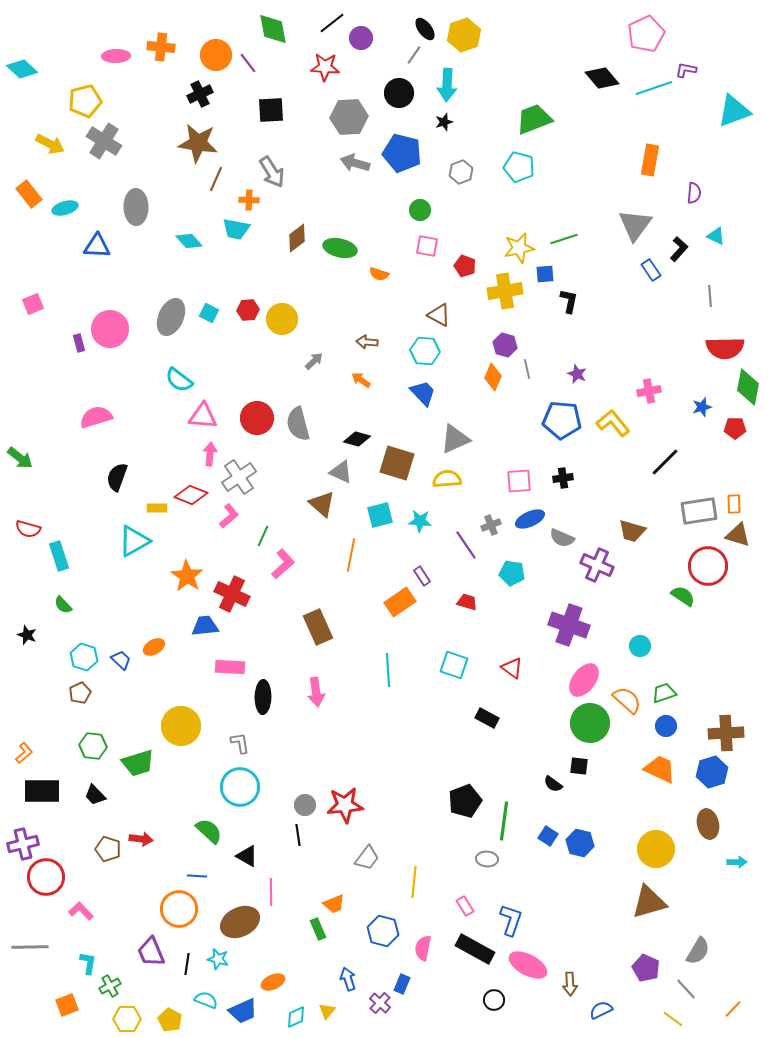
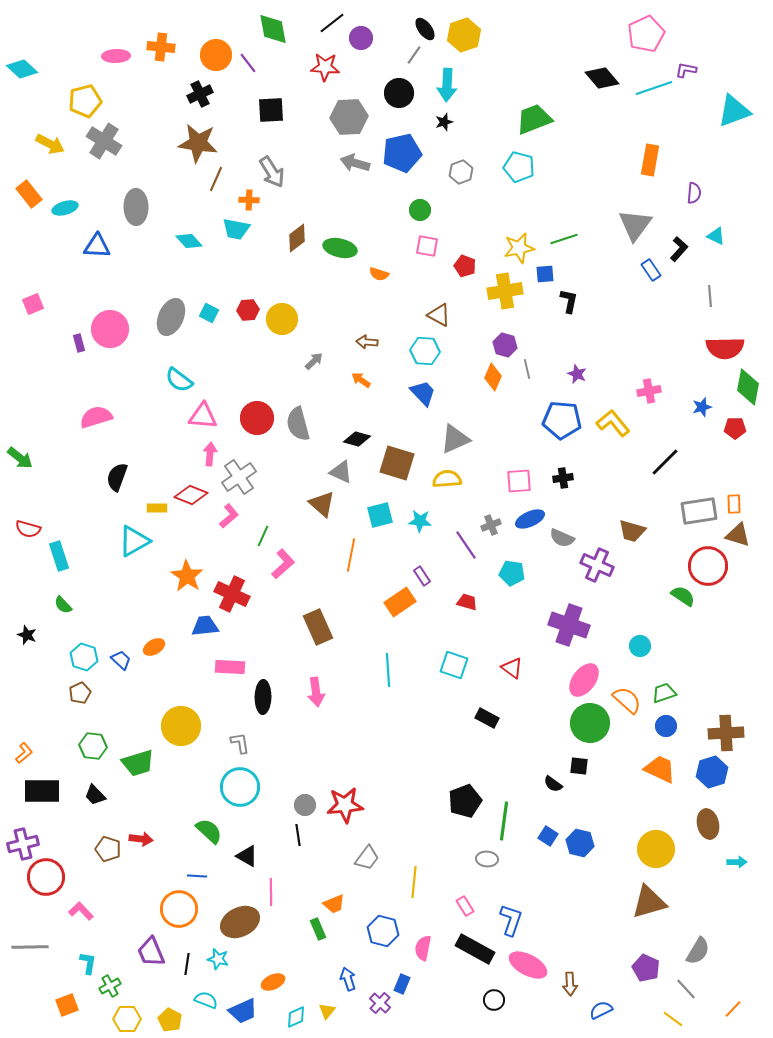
blue pentagon at (402, 153): rotated 27 degrees counterclockwise
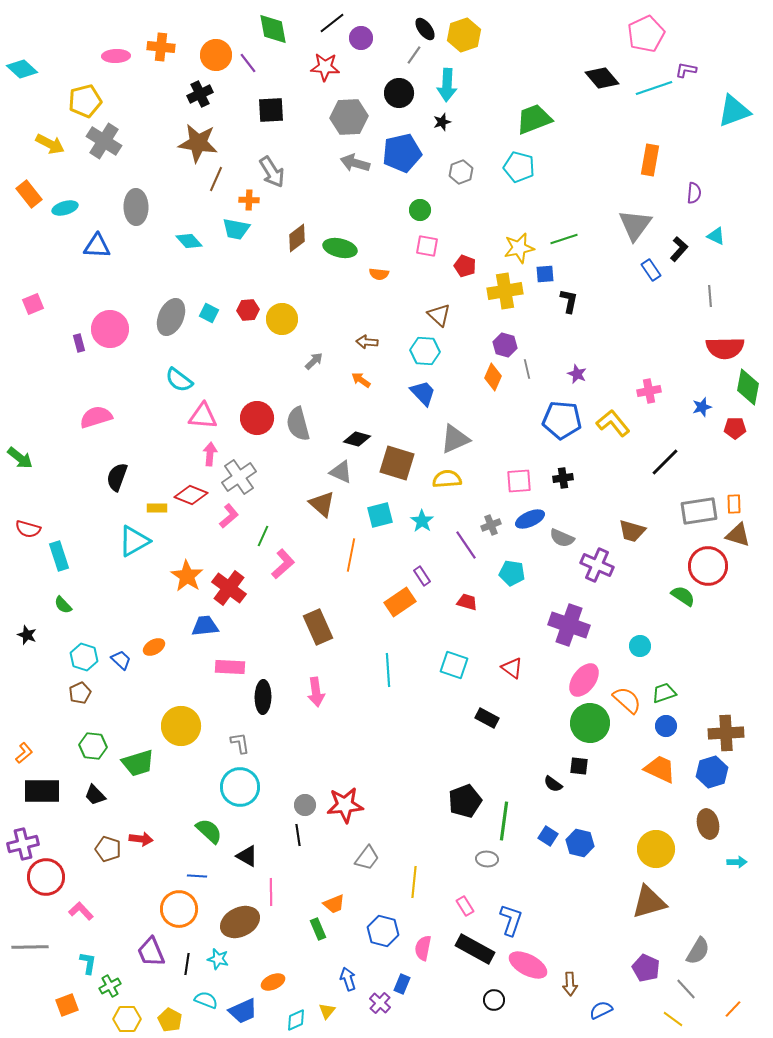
black star at (444, 122): moved 2 px left
orange semicircle at (379, 274): rotated 12 degrees counterclockwise
brown triangle at (439, 315): rotated 15 degrees clockwise
cyan star at (420, 521): moved 2 px right; rotated 30 degrees clockwise
red cross at (232, 594): moved 3 px left, 6 px up; rotated 12 degrees clockwise
cyan diamond at (296, 1017): moved 3 px down
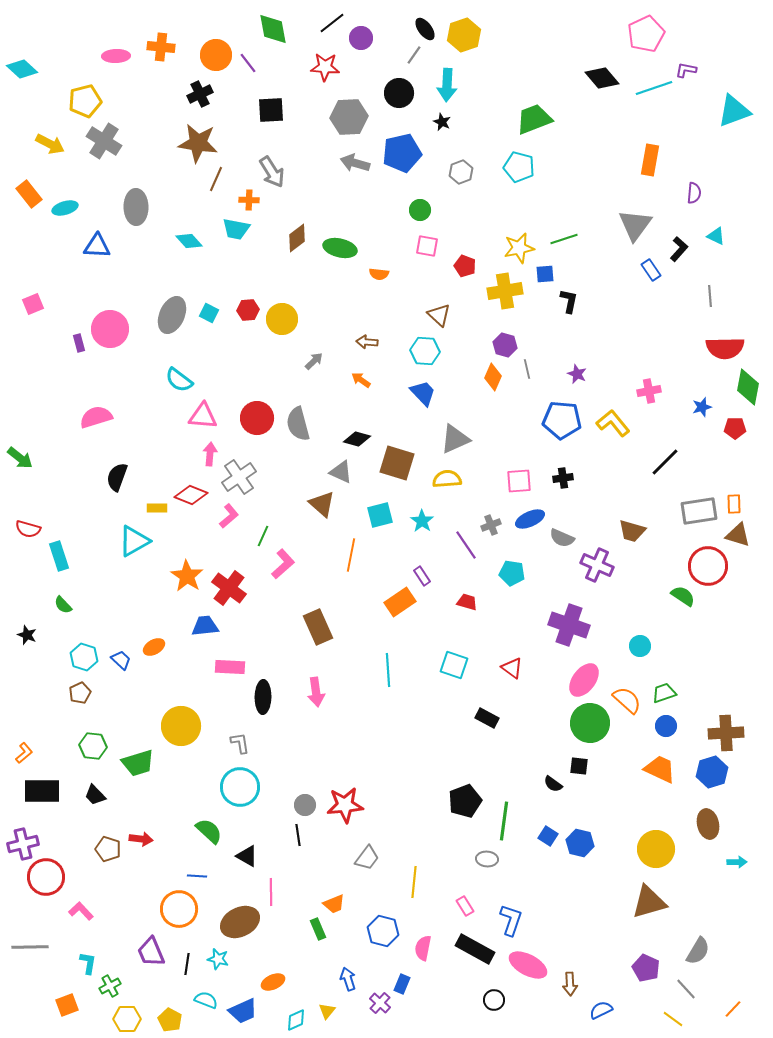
black star at (442, 122): rotated 30 degrees counterclockwise
gray ellipse at (171, 317): moved 1 px right, 2 px up
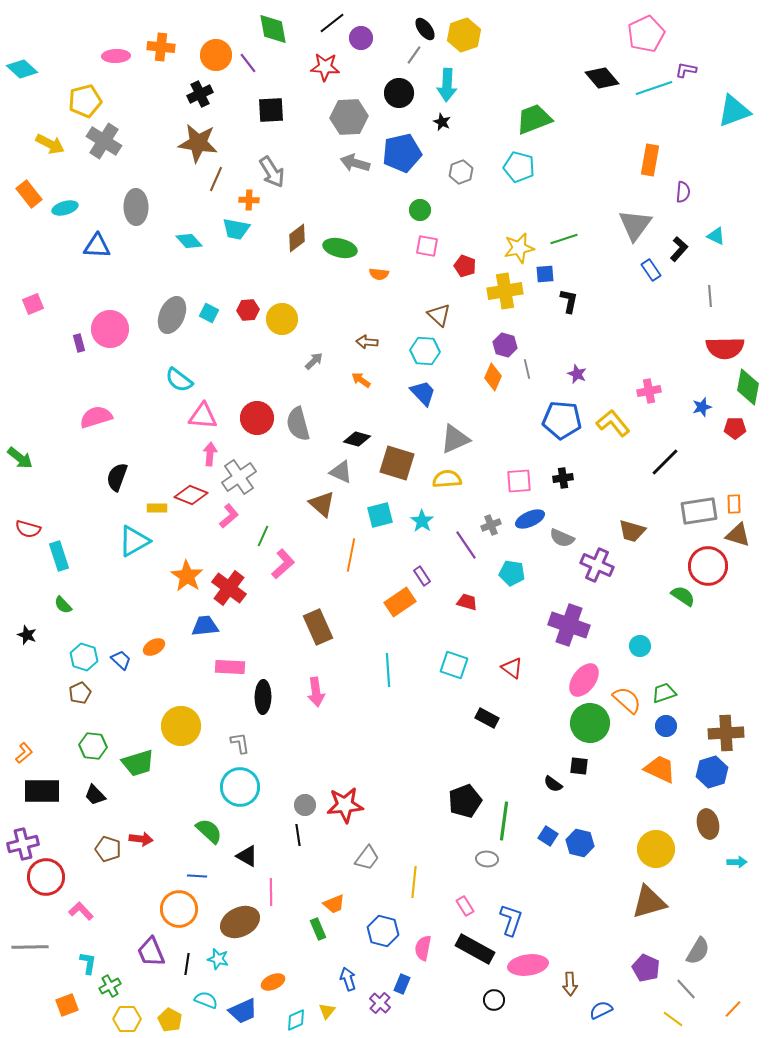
purple semicircle at (694, 193): moved 11 px left, 1 px up
pink ellipse at (528, 965): rotated 36 degrees counterclockwise
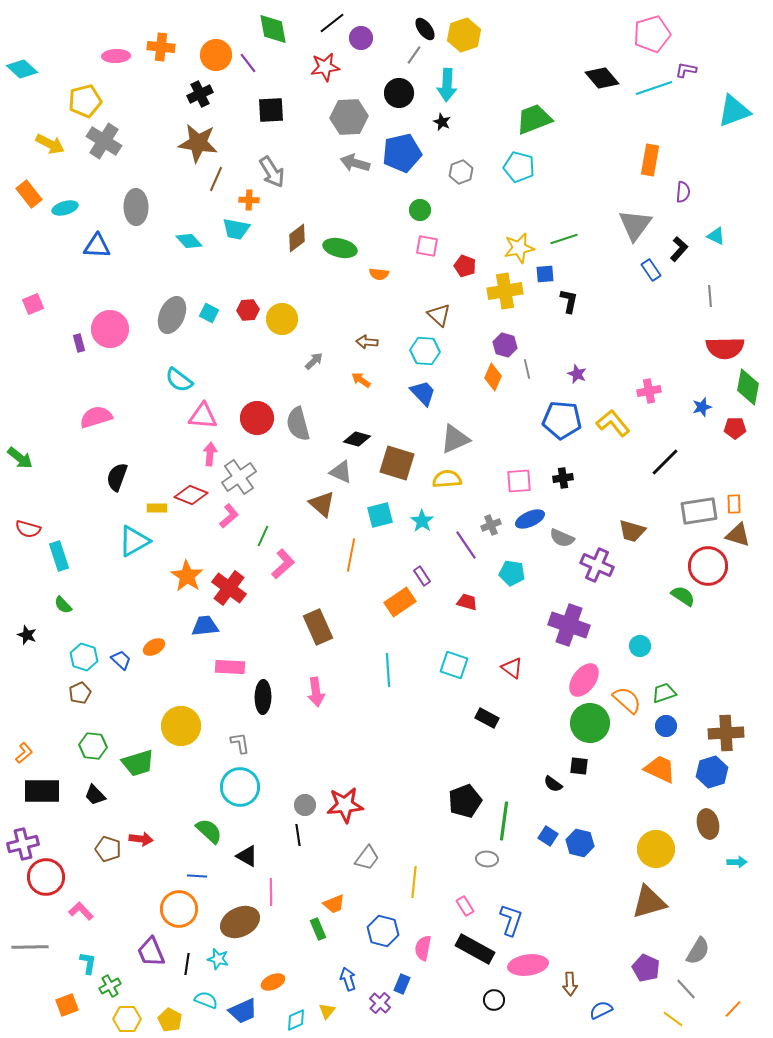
pink pentagon at (646, 34): moved 6 px right; rotated 9 degrees clockwise
red star at (325, 67): rotated 12 degrees counterclockwise
